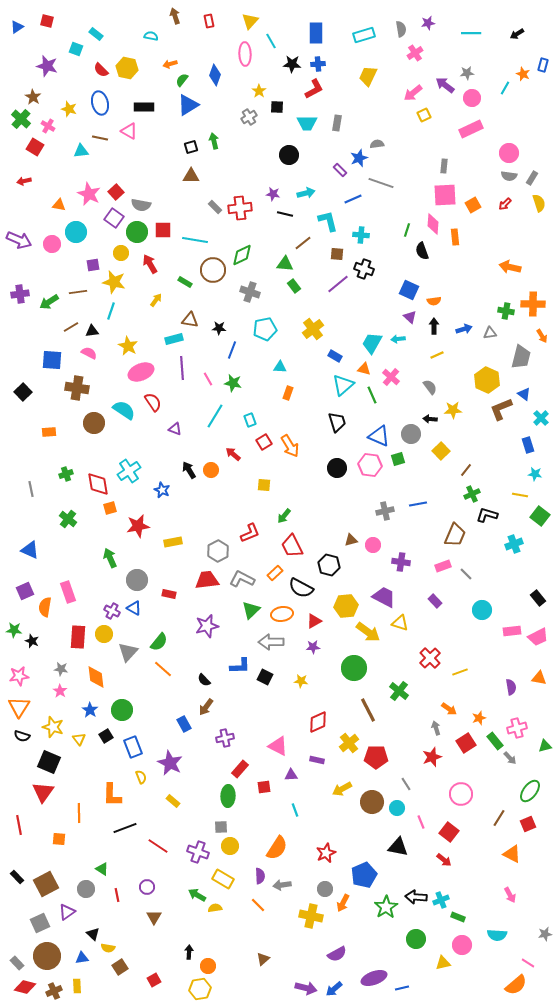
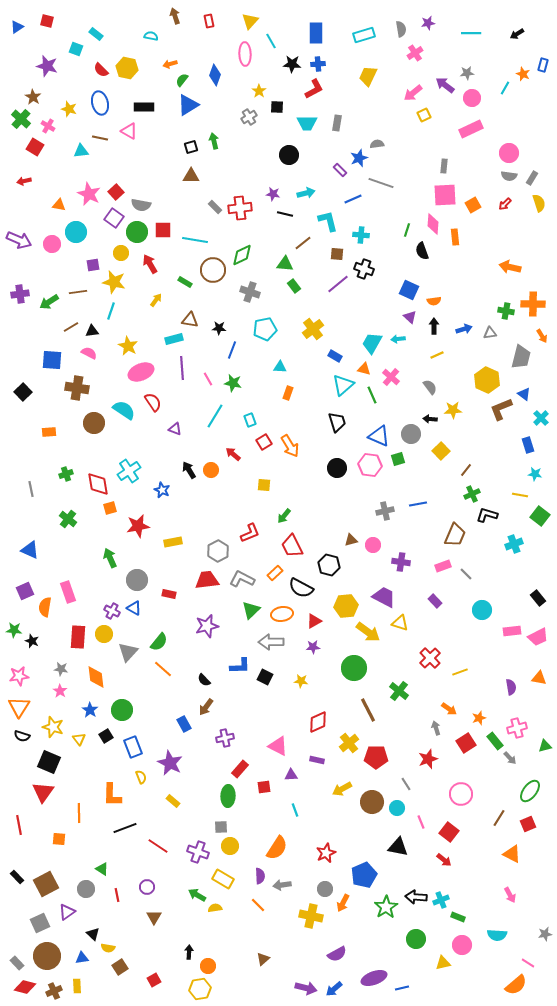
red star at (432, 757): moved 4 px left, 2 px down
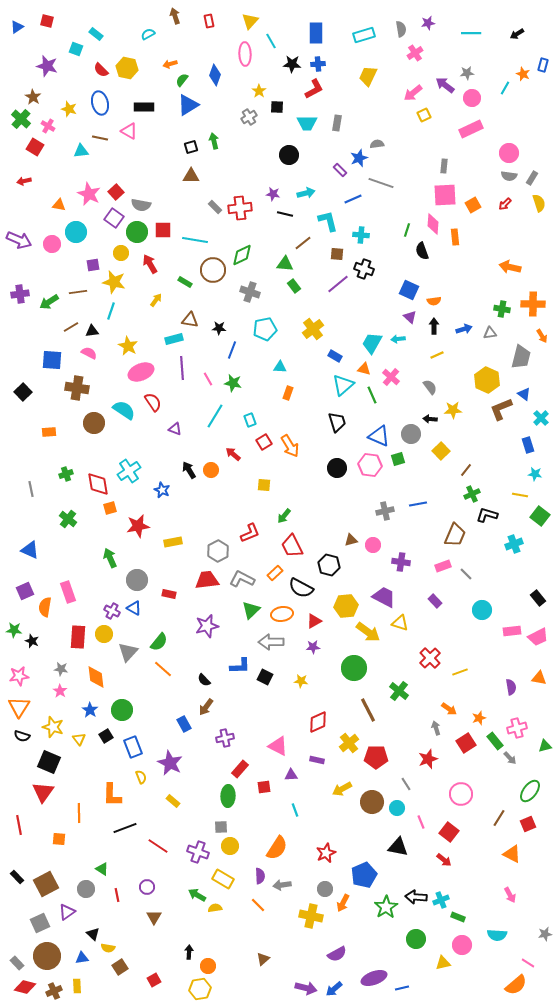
cyan semicircle at (151, 36): moved 3 px left, 2 px up; rotated 40 degrees counterclockwise
green cross at (506, 311): moved 4 px left, 2 px up
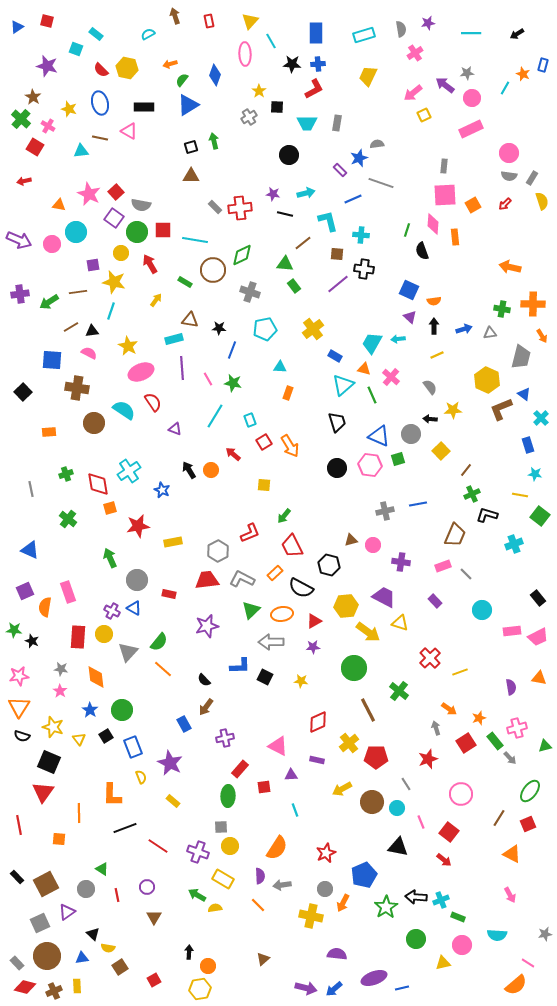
yellow semicircle at (539, 203): moved 3 px right, 2 px up
black cross at (364, 269): rotated 12 degrees counterclockwise
purple semicircle at (337, 954): rotated 144 degrees counterclockwise
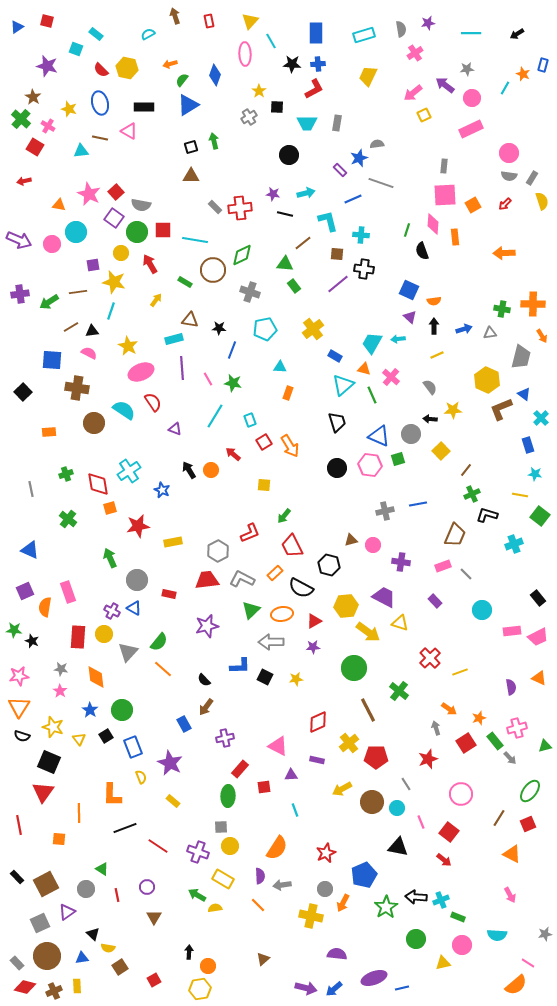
gray star at (467, 73): moved 4 px up
orange arrow at (510, 267): moved 6 px left, 14 px up; rotated 15 degrees counterclockwise
orange triangle at (539, 678): rotated 14 degrees clockwise
yellow star at (301, 681): moved 5 px left, 2 px up; rotated 16 degrees counterclockwise
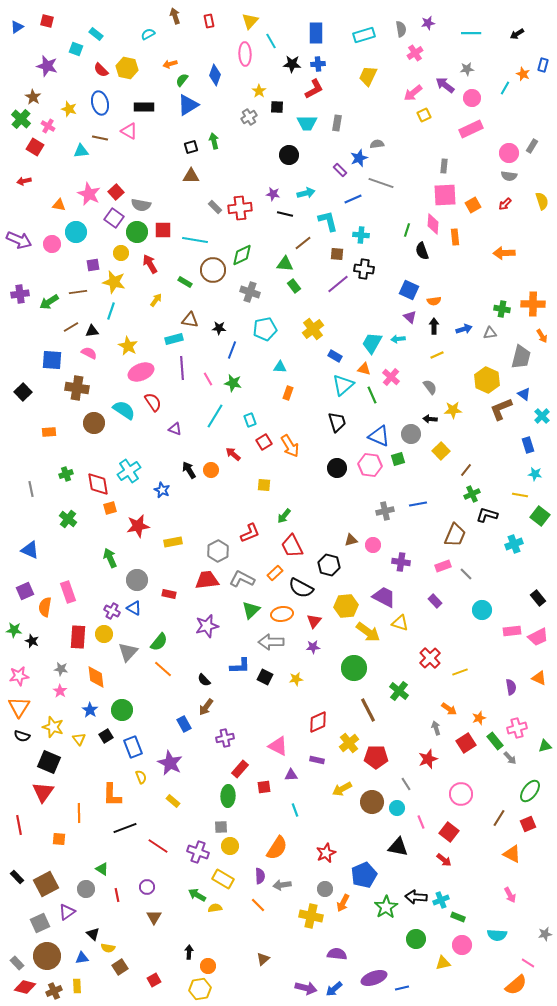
gray rectangle at (532, 178): moved 32 px up
cyan cross at (541, 418): moved 1 px right, 2 px up
red triangle at (314, 621): rotated 21 degrees counterclockwise
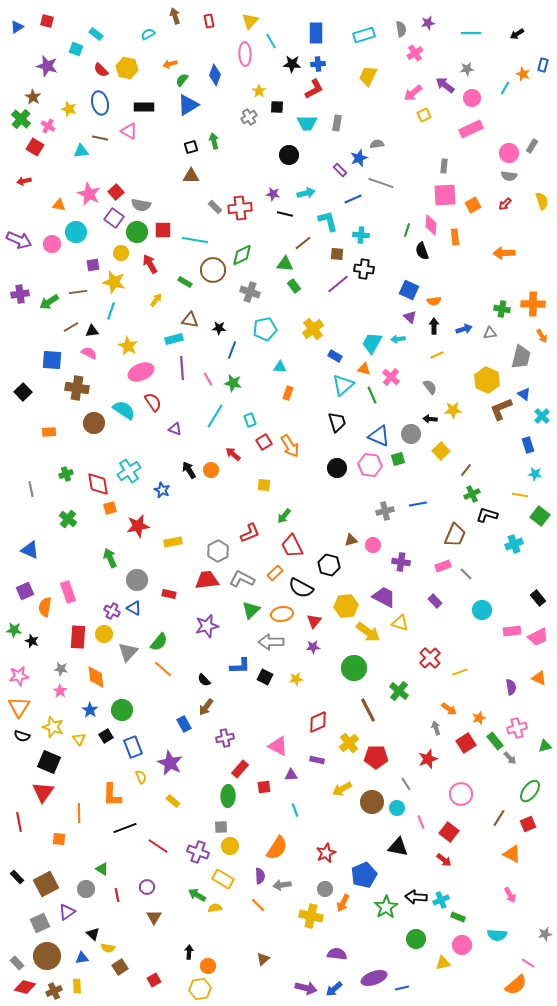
pink diamond at (433, 224): moved 2 px left, 1 px down
red line at (19, 825): moved 3 px up
